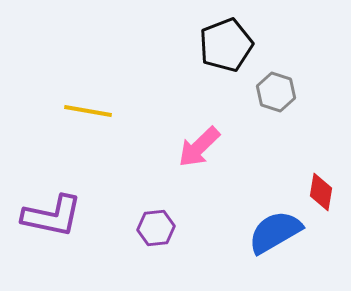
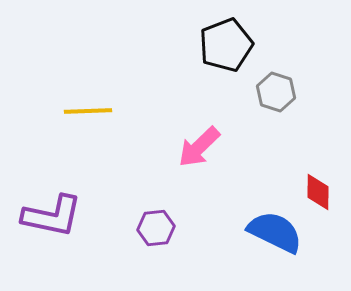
yellow line: rotated 12 degrees counterclockwise
red diamond: moved 3 px left; rotated 9 degrees counterclockwise
blue semicircle: rotated 56 degrees clockwise
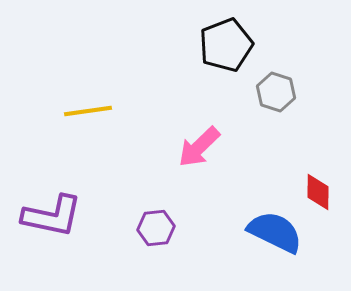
yellow line: rotated 6 degrees counterclockwise
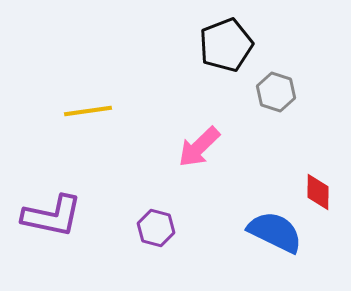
purple hexagon: rotated 21 degrees clockwise
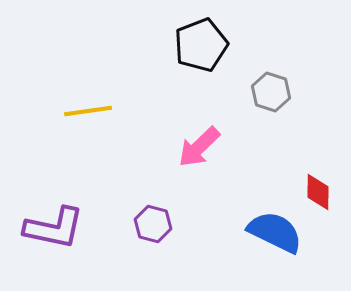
black pentagon: moved 25 px left
gray hexagon: moved 5 px left
purple L-shape: moved 2 px right, 12 px down
purple hexagon: moved 3 px left, 4 px up
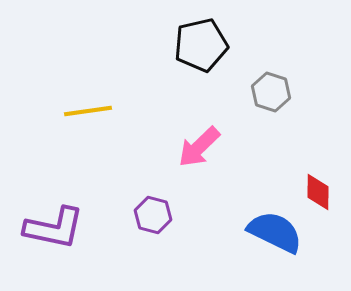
black pentagon: rotated 8 degrees clockwise
purple hexagon: moved 9 px up
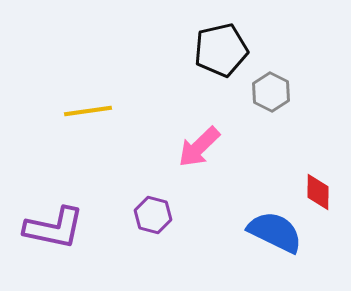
black pentagon: moved 20 px right, 5 px down
gray hexagon: rotated 9 degrees clockwise
